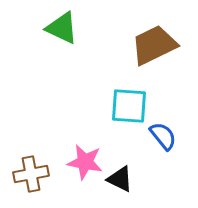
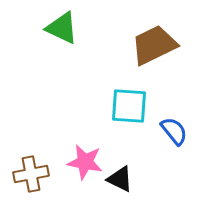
blue semicircle: moved 11 px right, 5 px up
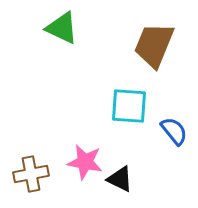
brown trapezoid: rotated 42 degrees counterclockwise
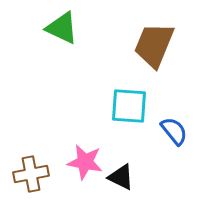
black triangle: moved 1 px right, 2 px up
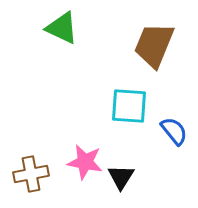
black triangle: rotated 36 degrees clockwise
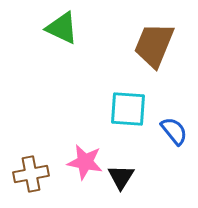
cyan square: moved 1 px left, 3 px down
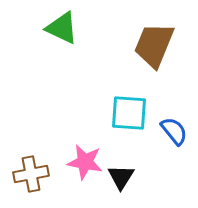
cyan square: moved 1 px right, 4 px down
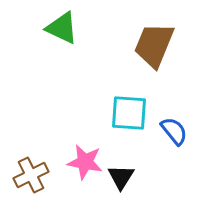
brown cross: moved 1 px down; rotated 16 degrees counterclockwise
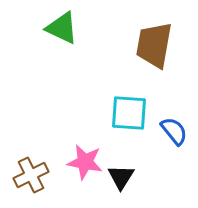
brown trapezoid: rotated 12 degrees counterclockwise
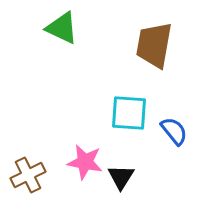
brown cross: moved 3 px left
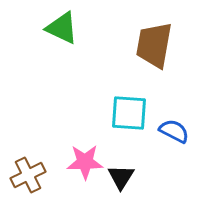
blue semicircle: rotated 24 degrees counterclockwise
pink star: rotated 12 degrees counterclockwise
